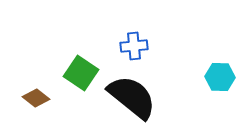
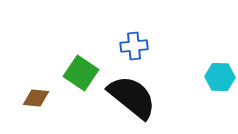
brown diamond: rotated 32 degrees counterclockwise
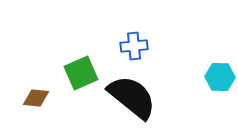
green square: rotated 32 degrees clockwise
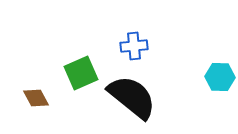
brown diamond: rotated 56 degrees clockwise
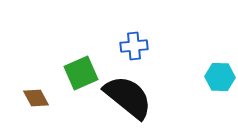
black semicircle: moved 4 px left
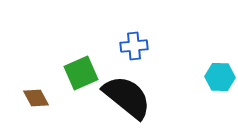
black semicircle: moved 1 px left
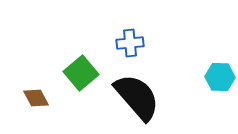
blue cross: moved 4 px left, 3 px up
green square: rotated 16 degrees counterclockwise
black semicircle: moved 10 px right; rotated 10 degrees clockwise
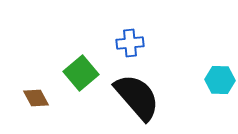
cyan hexagon: moved 3 px down
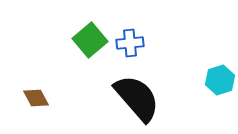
green square: moved 9 px right, 33 px up
cyan hexagon: rotated 20 degrees counterclockwise
black semicircle: moved 1 px down
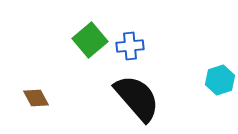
blue cross: moved 3 px down
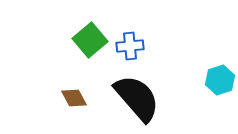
brown diamond: moved 38 px right
